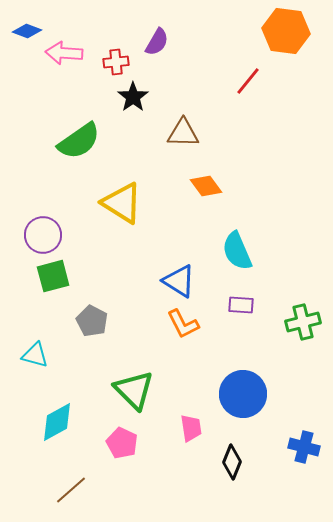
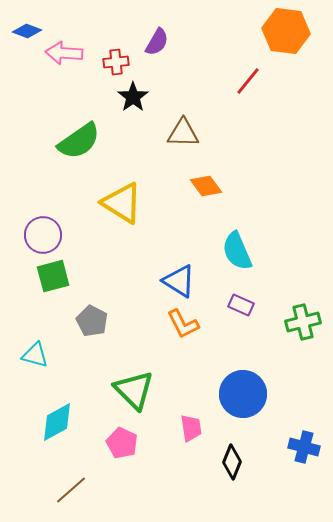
purple rectangle: rotated 20 degrees clockwise
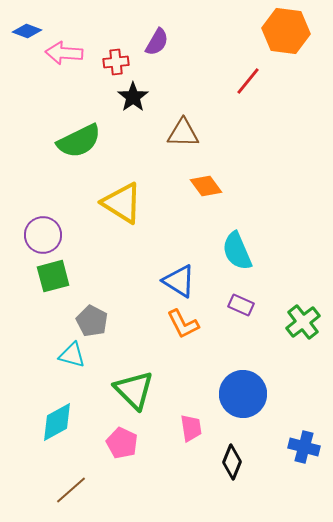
green semicircle: rotated 9 degrees clockwise
green cross: rotated 24 degrees counterclockwise
cyan triangle: moved 37 px right
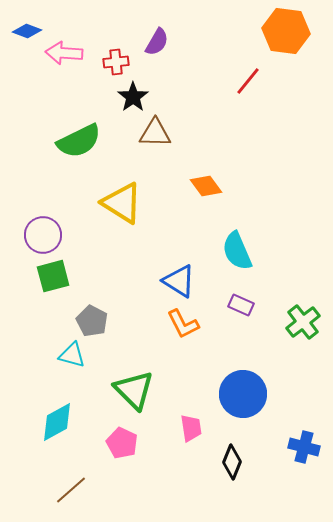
brown triangle: moved 28 px left
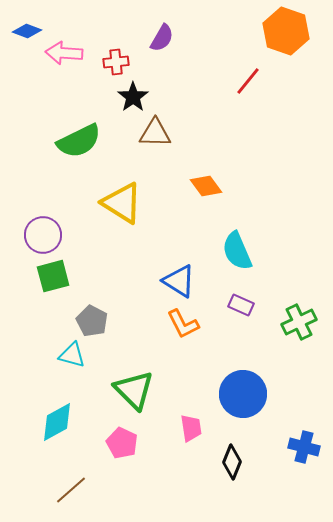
orange hexagon: rotated 12 degrees clockwise
purple semicircle: moved 5 px right, 4 px up
green cross: moved 4 px left; rotated 12 degrees clockwise
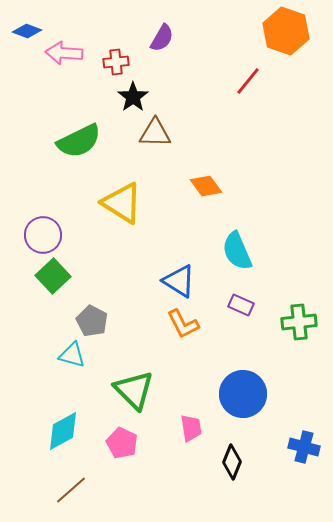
green square: rotated 28 degrees counterclockwise
green cross: rotated 20 degrees clockwise
cyan diamond: moved 6 px right, 9 px down
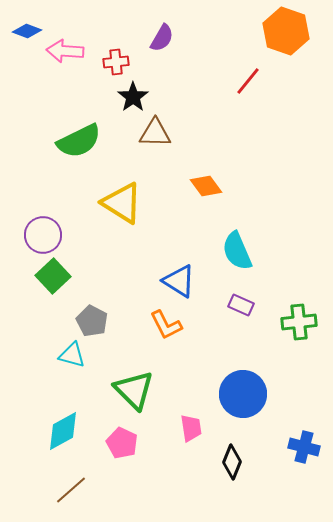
pink arrow: moved 1 px right, 2 px up
orange L-shape: moved 17 px left, 1 px down
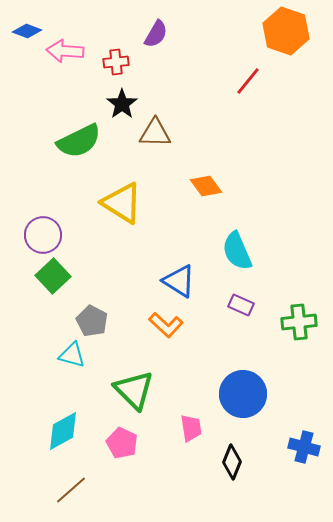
purple semicircle: moved 6 px left, 4 px up
black star: moved 11 px left, 7 px down
orange L-shape: rotated 20 degrees counterclockwise
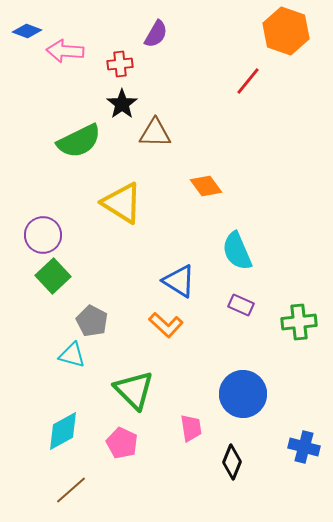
red cross: moved 4 px right, 2 px down
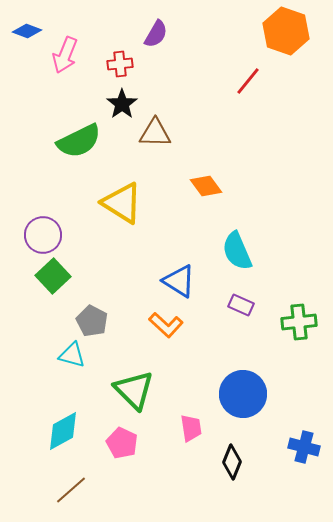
pink arrow: moved 4 px down; rotated 72 degrees counterclockwise
